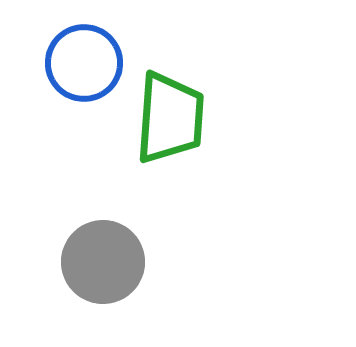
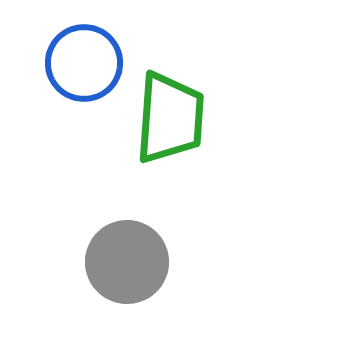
gray circle: moved 24 px right
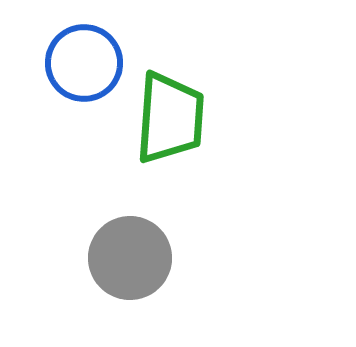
gray circle: moved 3 px right, 4 px up
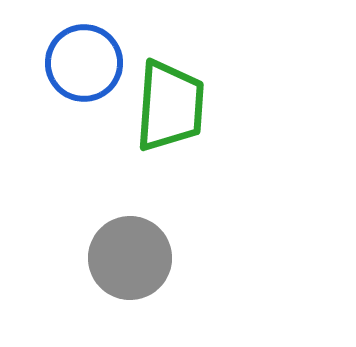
green trapezoid: moved 12 px up
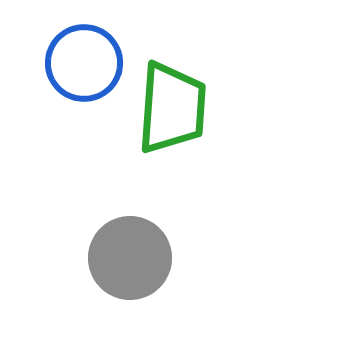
green trapezoid: moved 2 px right, 2 px down
